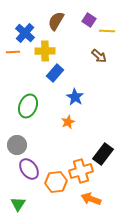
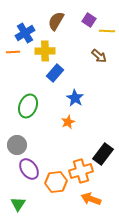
blue cross: rotated 18 degrees clockwise
blue star: moved 1 px down
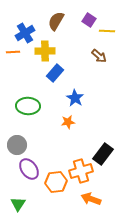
green ellipse: rotated 70 degrees clockwise
orange star: rotated 16 degrees clockwise
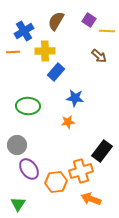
blue cross: moved 1 px left, 2 px up
blue rectangle: moved 1 px right, 1 px up
blue star: rotated 24 degrees counterclockwise
black rectangle: moved 1 px left, 3 px up
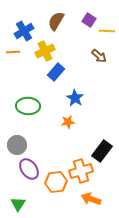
yellow cross: rotated 24 degrees counterclockwise
blue star: rotated 24 degrees clockwise
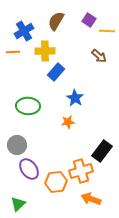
yellow cross: rotated 24 degrees clockwise
green triangle: rotated 14 degrees clockwise
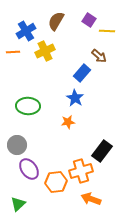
blue cross: moved 2 px right
yellow cross: rotated 24 degrees counterclockwise
blue rectangle: moved 26 px right, 1 px down
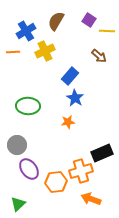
blue rectangle: moved 12 px left, 3 px down
black rectangle: moved 2 px down; rotated 30 degrees clockwise
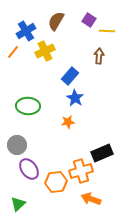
orange line: rotated 48 degrees counterclockwise
brown arrow: rotated 126 degrees counterclockwise
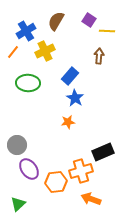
green ellipse: moved 23 px up
black rectangle: moved 1 px right, 1 px up
